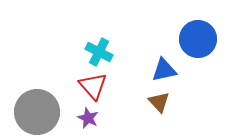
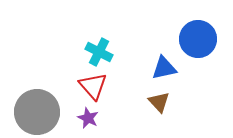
blue triangle: moved 2 px up
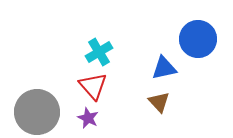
cyan cross: rotated 32 degrees clockwise
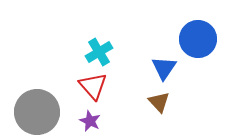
blue triangle: rotated 44 degrees counterclockwise
purple star: moved 2 px right, 3 px down
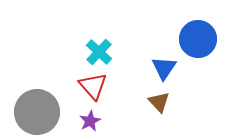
cyan cross: rotated 16 degrees counterclockwise
purple star: rotated 20 degrees clockwise
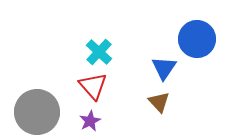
blue circle: moved 1 px left
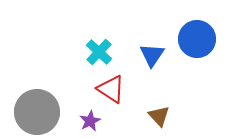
blue triangle: moved 12 px left, 13 px up
red triangle: moved 18 px right, 3 px down; rotated 16 degrees counterclockwise
brown triangle: moved 14 px down
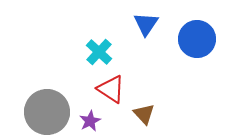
blue triangle: moved 6 px left, 31 px up
gray circle: moved 10 px right
brown triangle: moved 15 px left, 2 px up
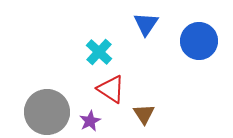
blue circle: moved 2 px right, 2 px down
brown triangle: rotated 10 degrees clockwise
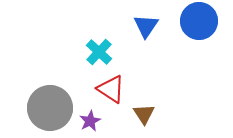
blue triangle: moved 2 px down
blue circle: moved 20 px up
gray circle: moved 3 px right, 4 px up
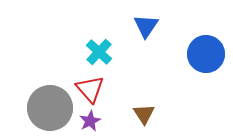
blue circle: moved 7 px right, 33 px down
red triangle: moved 21 px left; rotated 16 degrees clockwise
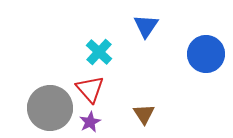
purple star: moved 1 px down
